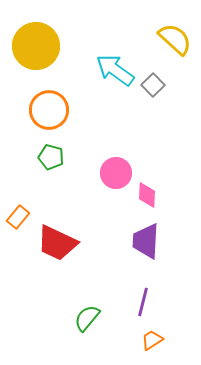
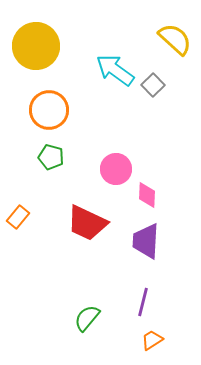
pink circle: moved 4 px up
red trapezoid: moved 30 px right, 20 px up
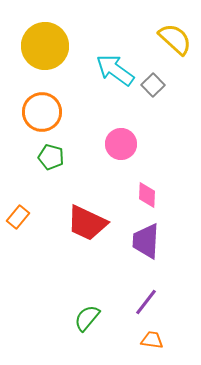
yellow circle: moved 9 px right
orange circle: moved 7 px left, 2 px down
pink circle: moved 5 px right, 25 px up
purple line: moved 3 px right; rotated 24 degrees clockwise
orange trapezoid: rotated 40 degrees clockwise
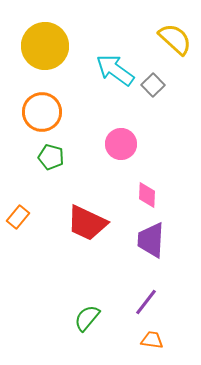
purple trapezoid: moved 5 px right, 1 px up
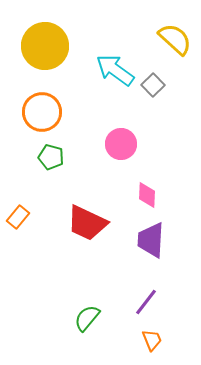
orange trapezoid: rotated 60 degrees clockwise
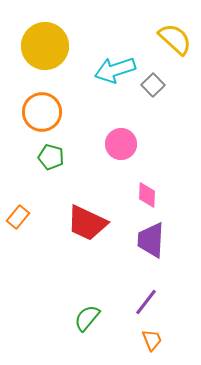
cyan arrow: rotated 54 degrees counterclockwise
